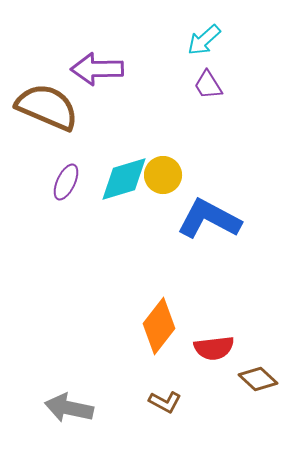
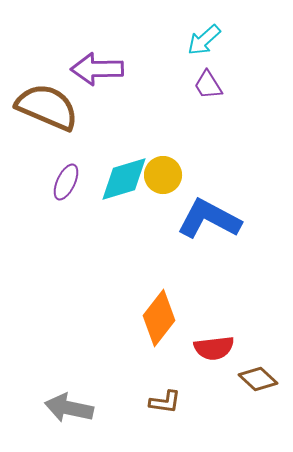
orange diamond: moved 8 px up
brown L-shape: rotated 20 degrees counterclockwise
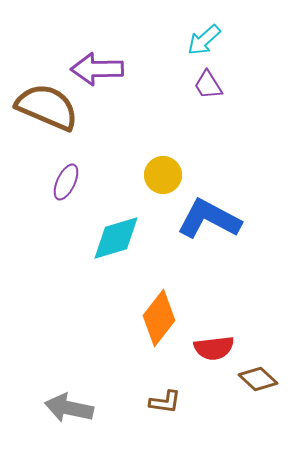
cyan diamond: moved 8 px left, 59 px down
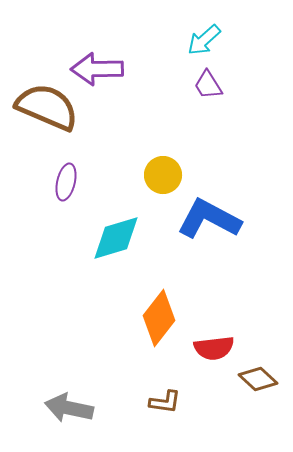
purple ellipse: rotated 12 degrees counterclockwise
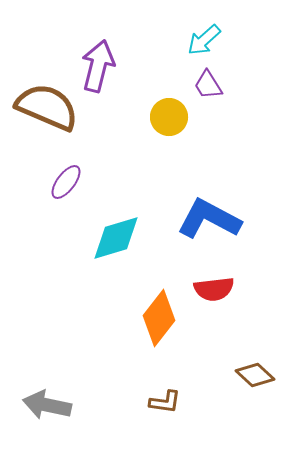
purple arrow: moved 1 px right, 3 px up; rotated 105 degrees clockwise
yellow circle: moved 6 px right, 58 px up
purple ellipse: rotated 24 degrees clockwise
red semicircle: moved 59 px up
brown diamond: moved 3 px left, 4 px up
gray arrow: moved 22 px left, 3 px up
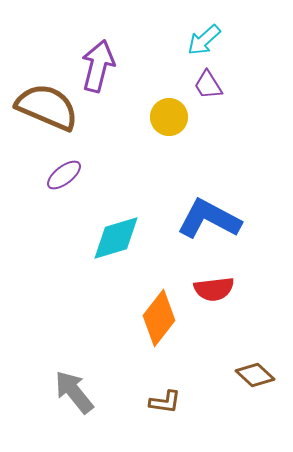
purple ellipse: moved 2 px left, 7 px up; rotated 15 degrees clockwise
gray arrow: moved 27 px right, 13 px up; rotated 39 degrees clockwise
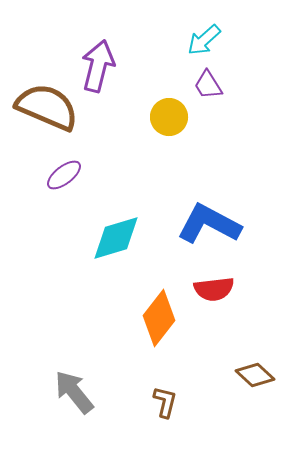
blue L-shape: moved 5 px down
brown L-shape: rotated 84 degrees counterclockwise
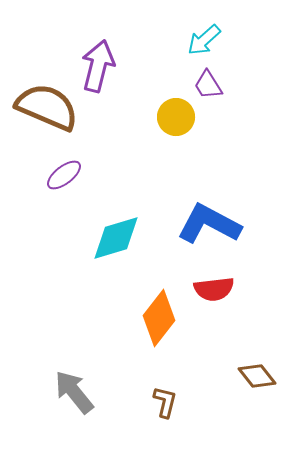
yellow circle: moved 7 px right
brown diamond: moved 2 px right, 1 px down; rotated 9 degrees clockwise
